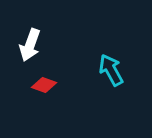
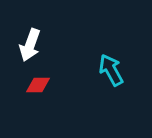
red diamond: moved 6 px left; rotated 20 degrees counterclockwise
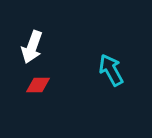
white arrow: moved 2 px right, 2 px down
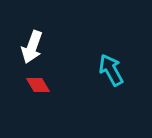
red diamond: rotated 60 degrees clockwise
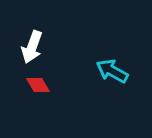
cyan arrow: moved 1 px right, 1 px down; rotated 32 degrees counterclockwise
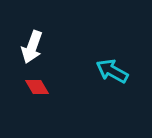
red diamond: moved 1 px left, 2 px down
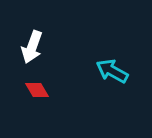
red diamond: moved 3 px down
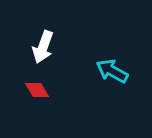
white arrow: moved 11 px right
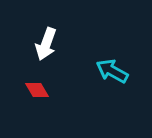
white arrow: moved 3 px right, 3 px up
